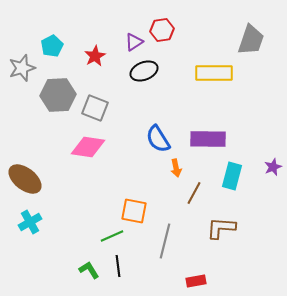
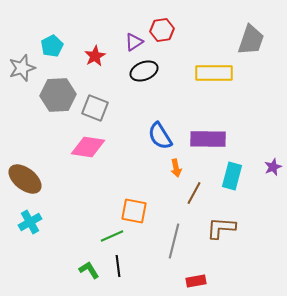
blue semicircle: moved 2 px right, 3 px up
gray line: moved 9 px right
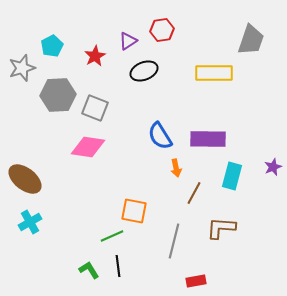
purple triangle: moved 6 px left, 1 px up
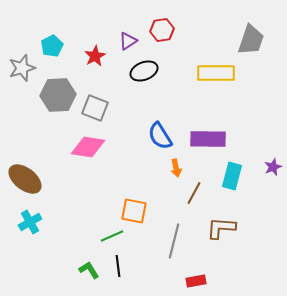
yellow rectangle: moved 2 px right
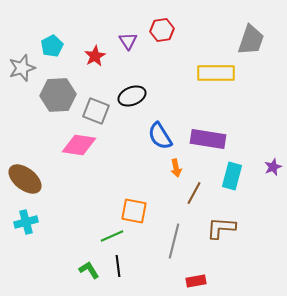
purple triangle: rotated 30 degrees counterclockwise
black ellipse: moved 12 px left, 25 px down
gray square: moved 1 px right, 3 px down
purple rectangle: rotated 8 degrees clockwise
pink diamond: moved 9 px left, 2 px up
cyan cross: moved 4 px left; rotated 15 degrees clockwise
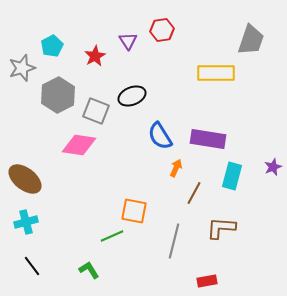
gray hexagon: rotated 24 degrees counterclockwise
orange arrow: rotated 144 degrees counterclockwise
black line: moved 86 px left; rotated 30 degrees counterclockwise
red rectangle: moved 11 px right
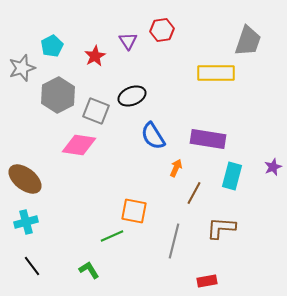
gray trapezoid: moved 3 px left, 1 px down
blue semicircle: moved 7 px left
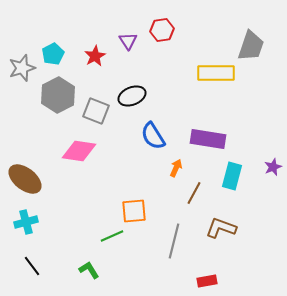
gray trapezoid: moved 3 px right, 5 px down
cyan pentagon: moved 1 px right, 8 px down
pink diamond: moved 6 px down
orange square: rotated 16 degrees counterclockwise
brown L-shape: rotated 16 degrees clockwise
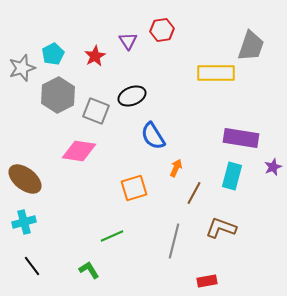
purple rectangle: moved 33 px right, 1 px up
orange square: moved 23 px up; rotated 12 degrees counterclockwise
cyan cross: moved 2 px left
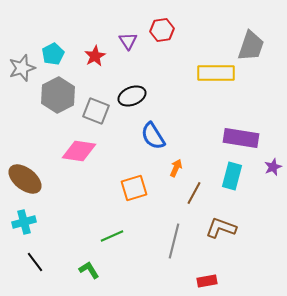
black line: moved 3 px right, 4 px up
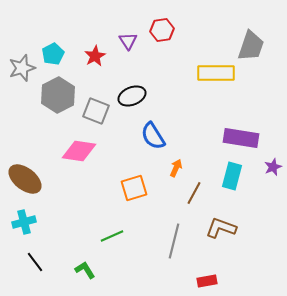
green L-shape: moved 4 px left
